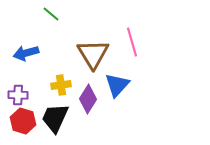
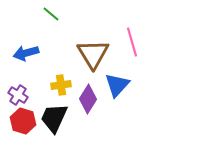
purple cross: rotated 30 degrees clockwise
black trapezoid: moved 1 px left
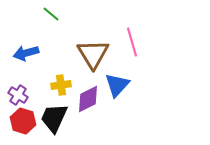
purple diamond: rotated 32 degrees clockwise
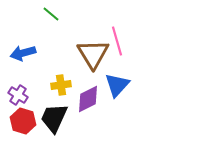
pink line: moved 15 px left, 1 px up
blue arrow: moved 3 px left
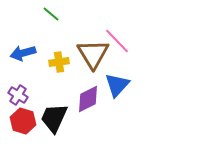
pink line: rotated 28 degrees counterclockwise
yellow cross: moved 2 px left, 23 px up
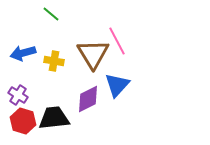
pink line: rotated 16 degrees clockwise
yellow cross: moved 5 px left, 1 px up; rotated 18 degrees clockwise
black trapezoid: rotated 60 degrees clockwise
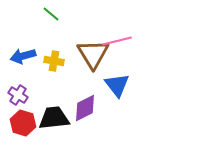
pink line: rotated 76 degrees counterclockwise
blue arrow: moved 3 px down
blue triangle: rotated 20 degrees counterclockwise
purple diamond: moved 3 px left, 9 px down
red hexagon: moved 2 px down
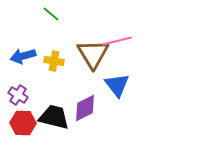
black trapezoid: moved 1 px up; rotated 20 degrees clockwise
red hexagon: rotated 15 degrees counterclockwise
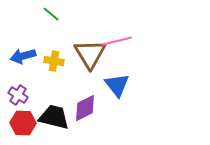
brown triangle: moved 3 px left
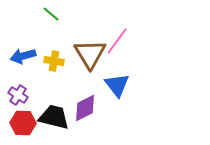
pink line: rotated 40 degrees counterclockwise
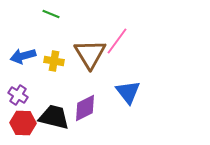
green line: rotated 18 degrees counterclockwise
blue triangle: moved 11 px right, 7 px down
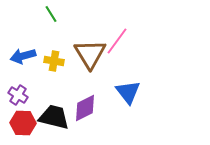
green line: rotated 36 degrees clockwise
